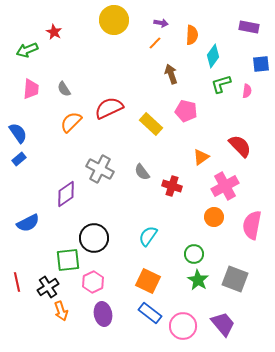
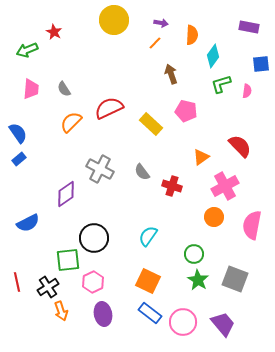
pink circle at (183, 326): moved 4 px up
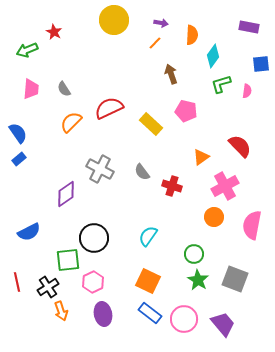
blue semicircle at (28, 223): moved 1 px right, 9 px down
pink circle at (183, 322): moved 1 px right, 3 px up
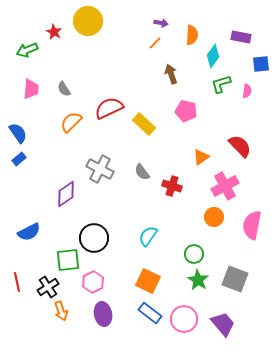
yellow circle at (114, 20): moved 26 px left, 1 px down
purple rectangle at (249, 27): moved 8 px left, 10 px down
yellow rectangle at (151, 124): moved 7 px left
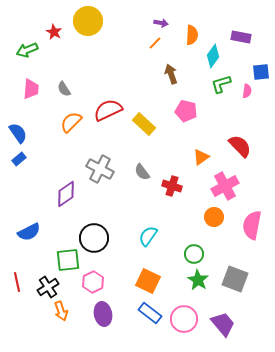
blue square at (261, 64): moved 8 px down
red semicircle at (109, 108): moved 1 px left, 2 px down
